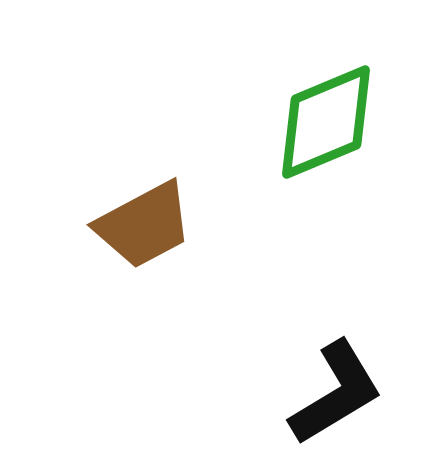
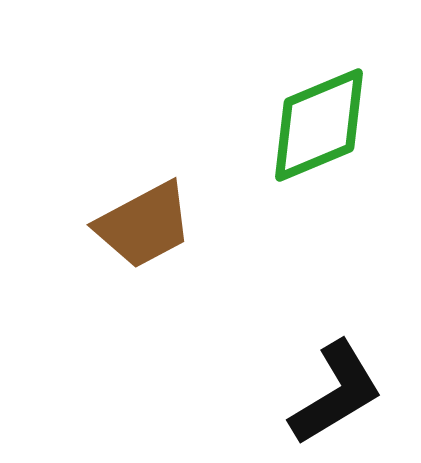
green diamond: moved 7 px left, 3 px down
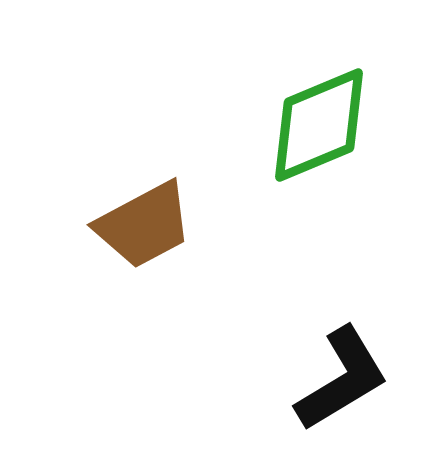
black L-shape: moved 6 px right, 14 px up
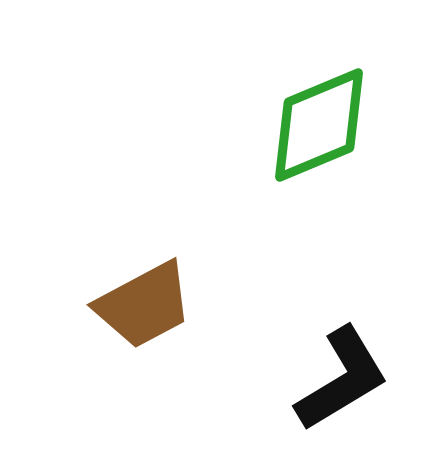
brown trapezoid: moved 80 px down
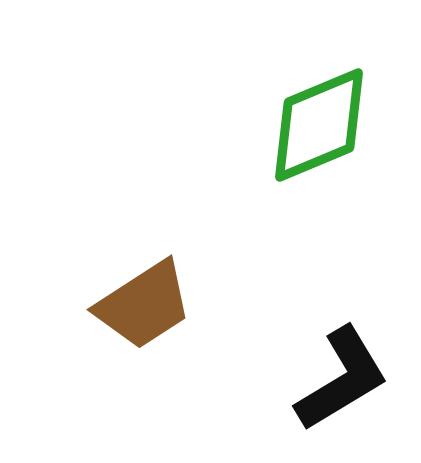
brown trapezoid: rotated 5 degrees counterclockwise
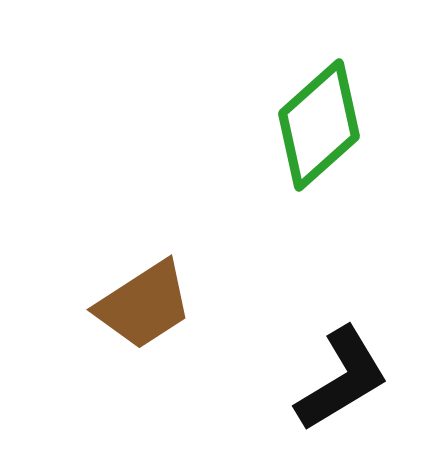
green diamond: rotated 19 degrees counterclockwise
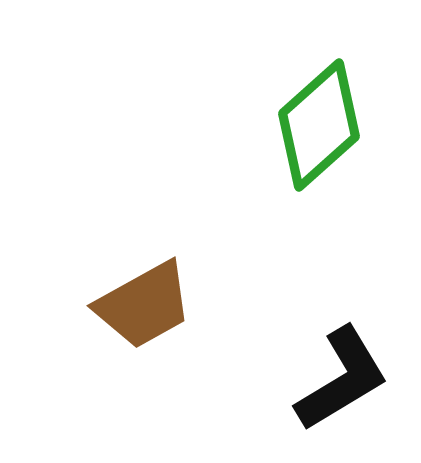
brown trapezoid: rotated 4 degrees clockwise
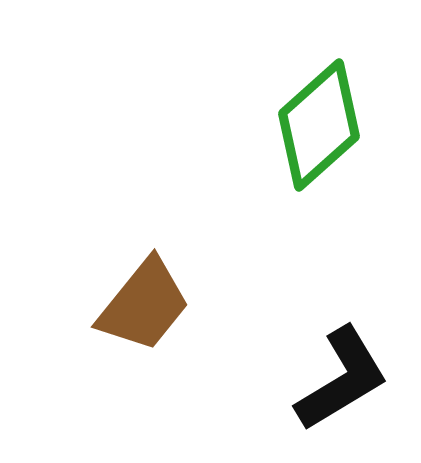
brown trapezoid: rotated 22 degrees counterclockwise
